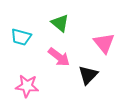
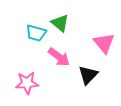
cyan trapezoid: moved 15 px right, 4 px up
pink star: moved 3 px up; rotated 10 degrees counterclockwise
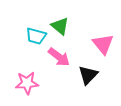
green triangle: moved 3 px down
cyan trapezoid: moved 3 px down
pink triangle: moved 1 px left, 1 px down
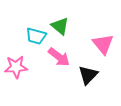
pink star: moved 11 px left, 16 px up
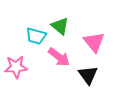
pink triangle: moved 9 px left, 2 px up
black triangle: rotated 20 degrees counterclockwise
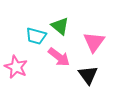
pink triangle: rotated 15 degrees clockwise
pink star: rotated 30 degrees clockwise
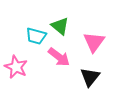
black triangle: moved 2 px right, 2 px down; rotated 15 degrees clockwise
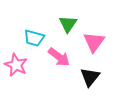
green triangle: moved 8 px right, 2 px up; rotated 24 degrees clockwise
cyan trapezoid: moved 2 px left, 2 px down
pink star: moved 2 px up
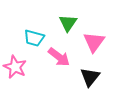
green triangle: moved 1 px up
pink star: moved 1 px left, 2 px down
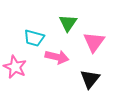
pink arrow: moved 2 px left; rotated 25 degrees counterclockwise
black triangle: moved 2 px down
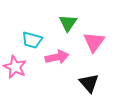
cyan trapezoid: moved 2 px left, 2 px down
pink arrow: rotated 25 degrees counterclockwise
black triangle: moved 1 px left, 4 px down; rotated 20 degrees counterclockwise
